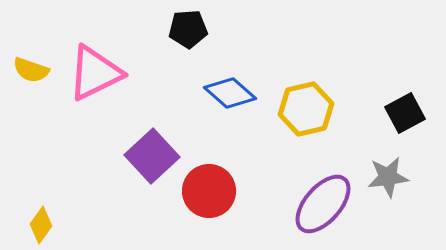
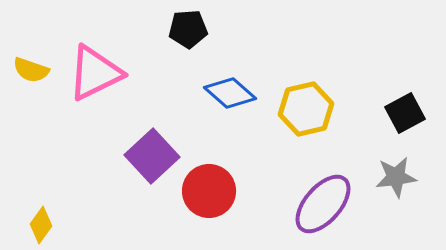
gray star: moved 8 px right
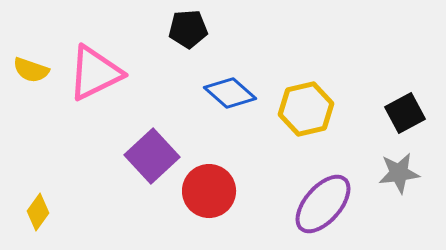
gray star: moved 3 px right, 4 px up
yellow diamond: moved 3 px left, 13 px up
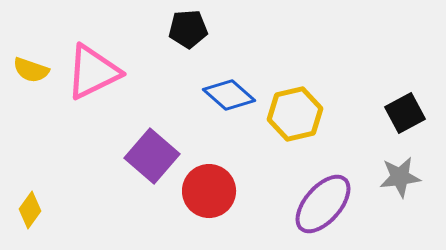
pink triangle: moved 2 px left, 1 px up
blue diamond: moved 1 px left, 2 px down
yellow hexagon: moved 11 px left, 5 px down
purple square: rotated 6 degrees counterclockwise
gray star: moved 1 px right, 4 px down
yellow diamond: moved 8 px left, 2 px up
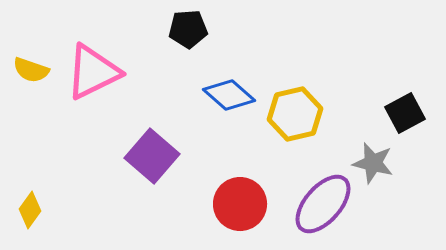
gray star: moved 27 px left, 14 px up; rotated 21 degrees clockwise
red circle: moved 31 px right, 13 px down
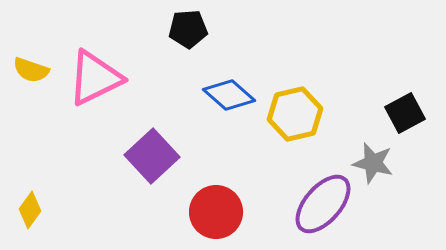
pink triangle: moved 2 px right, 6 px down
purple square: rotated 6 degrees clockwise
red circle: moved 24 px left, 8 px down
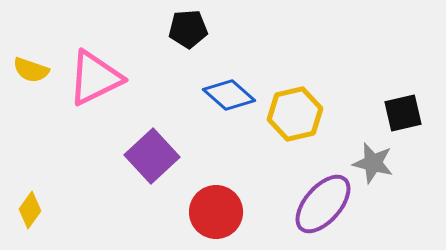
black square: moved 2 px left; rotated 15 degrees clockwise
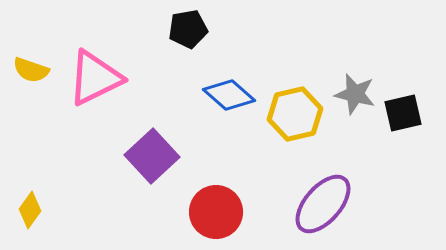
black pentagon: rotated 6 degrees counterclockwise
gray star: moved 18 px left, 69 px up
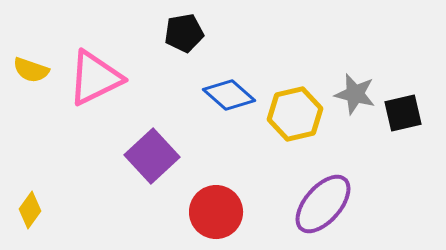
black pentagon: moved 4 px left, 4 px down
